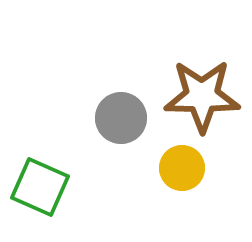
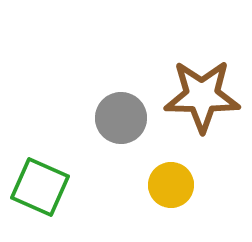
yellow circle: moved 11 px left, 17 px down
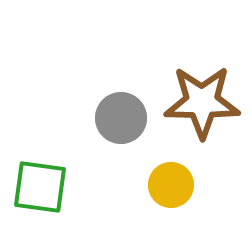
brown star: moved 6 px down
green square: rotated 16 degrees counterclockwise
